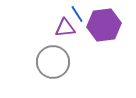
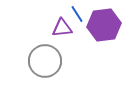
purple triangle: moved 3 px left
gray circle: moved 8 px left, 1 px up
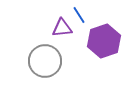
blue line: moved 2 px right, 1 px down
purple hexagon: moved 16 px down; rotated 12 degrees counterclockwise
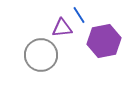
purple hexagon: rotated 8 degrees clockwise
gray circle: moved 4 px left, 6 px up
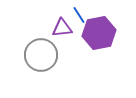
purple hexagon: moved 5 px left, 8 px up
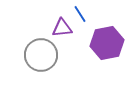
blue line: moved 1 px right, 1 px up
purple hexagon: moved 8 px right, 10 px down
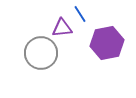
gray circle: moved 2 px up
